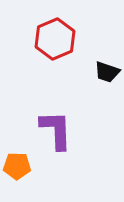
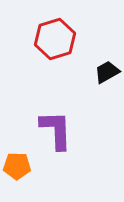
red hexagon: rotated 6 degrees clockwise
black trapezoid: rotated 132 degrees clockwise
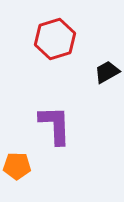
purple L-shape: moved 1 px left, 5 px up
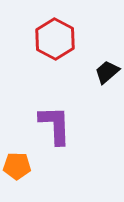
red hexagon: rotated 15 degrees counterclockwise
black trapezoid: rotated 12 degrees counterclockwise
